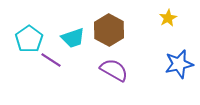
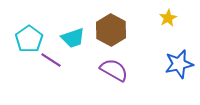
brown hexagon: moved 2 px right
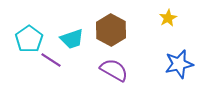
cyan trapezoid: moved 1 px left, 1 px down
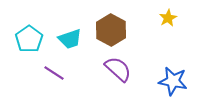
cyan trapezoid: moved 2 px left
purple line: moved 3 px right, 13 px down
blue star: moved 6 px left, 17 px down; rotated 24 degrees clockwise
purple semicircle: moved 4 px right, 1 px up; rotated 12 degrees clockwise
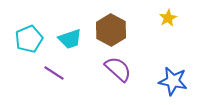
cyan pentagon: rotated 12 degrees clockwise
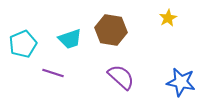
brown hexagon: rotated 20 degrees counterclockwise
cyan pentagon: moved 6 px left, 5 px down
purple semicircle: moved 3 px right, 8 px down
purple line: moved 1 px left; rotated 15 degrees counterclockwise
blue star: moved 8 px right, 1 px down
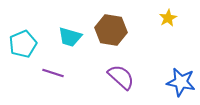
cyan trapezoid: moved 2 px up; rotated 35 degrees clockwise
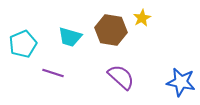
yellow star: moved 26 px left
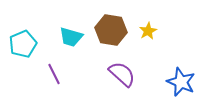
yellow star: moved 6 px right, 13 px down
cyan trapezoid: moved 1 px right
purple line: moved 1 px right, 1 px down; rotated 45 degrees clockwise
purple semicircle: moved 1 px right, 3 px up
blue star: rotated 12 degrees clockwise
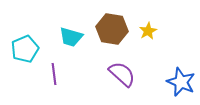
brown hexagon: moved 1 px right, 1 px up
cyan pentagon: moved 2 px right, 5 px down
purple line: rotated 20 degrees clockwise
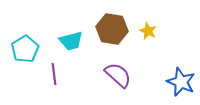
yellow star: rotated 18 degrees counterclockwise
cyan trapezoid: moved 4 px down; rotated 30 degrees counterclockwise
cyan pentagon: rotated 8 degrees counterclockwise
purple semicircle: moved 4 px left, 1 px down
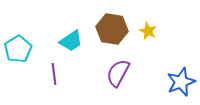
cyan trapezoid: rotated 20 degrees counterclockwise
cyan pentagon: moved 7 px left
purple semicircle: moved 2 px up; rotated 104 degrees counterclockwise
blue star: rotated 28 degrees clockwise
